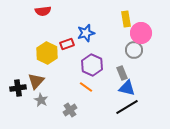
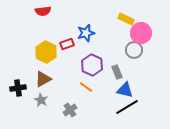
yellow rectangle: rotated 56 degrees counterclockwise
yellow hexagon: moved 1 px left, 1 px up
gray rectangle: moved 5 px left, 1 px up
brown triangle: moved 7 px right, 2 px up; rotated 18 degrees clockwise
blue triangle: moved 2 px left, 2 px down
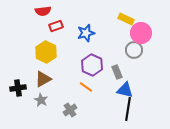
red rectangle: moved 11 px left, 18 px up
black line: moved 1 px right, 2 px down; rotated 50 degrees counterclockwise
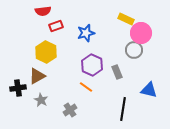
brown triangle: moved 6 px left, 3 px up
blue triangle: moved 24 px right
black line: moved 5 px left
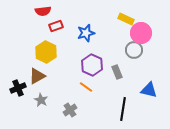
black cross: rotated 14 degrees counterclockwise
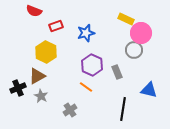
red semicircle: moved 9 px left; rotated 28 degrees clockwise
gray star: moved 4 px up
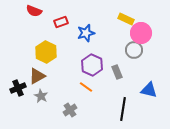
red rectangle: moved 5 px right, 4 px up
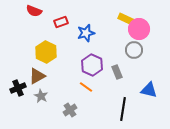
pink circle: moved 2 px left, 4 px up
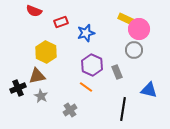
brown triangle: rotated 18 degrees clockwise
